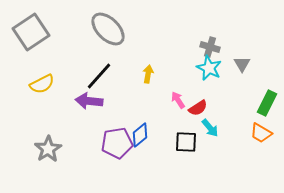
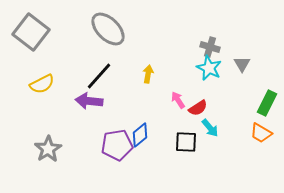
gray square: rotated 18 degrees counterclockwise
purple pentagon: moved 2 px down
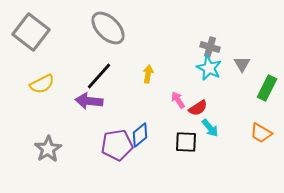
gray ellipse: moved 1 px up
green rectangle: moved 15 px up
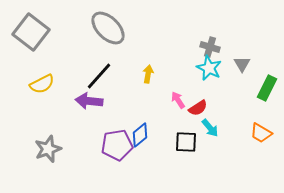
gray star: rotated 12 degrees clockwise
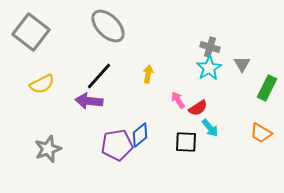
gray ellipse: moved 2 px up
cyan star: rotated 15 degrees clockwise
